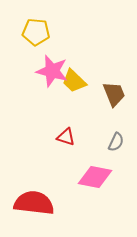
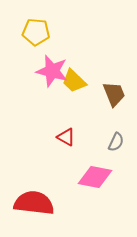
red triangle: rotated 12 degrees clockwise
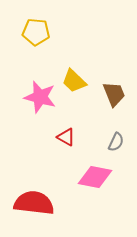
pink star: moved 12 px left, 26 px down
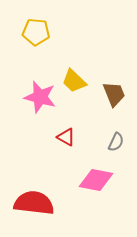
pink diamond: moved 1 px right, 3 px down
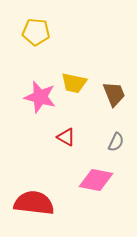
yellow trapezoid: moved 2 px down; rotated 32 degrees counterclockwise
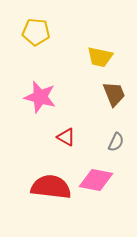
yellow trapezoid: moved 26 px right, 26 px up
red semicircle: moved 17 px right, 16 px up
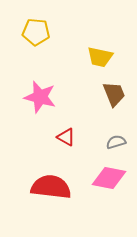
gray semicircle: rotated 132 degrees counterclockwise
pink diamond: moved 13 px right, 2 px up
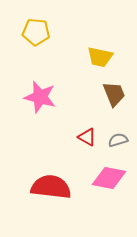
red triangle: moved 21 px right
gray semicircle: moved 2 px right, 2 px up
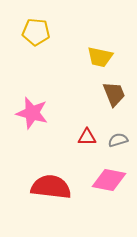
pink star: moved 8 px left, 16 px down
red triangle: rotated 30 degrees counterclockwise
pink diamond: moved 2 px down
